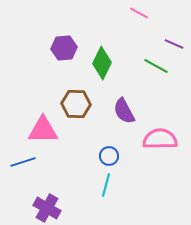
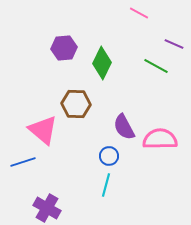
purple semicircle: moved 16 px down
pink triangle: rotated 40 degrees clockwise
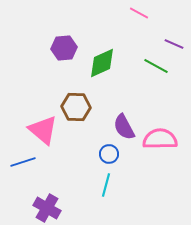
green diamond: rotated 40 degrees clockwise
brown hexagon: moved 3 px down
blue circle: moved 2 px up
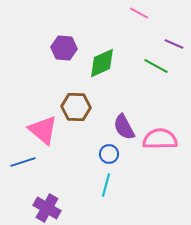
purple hexagon: rotated 10 degrees clockwise
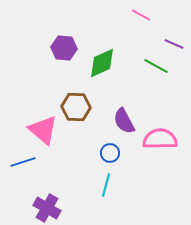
pink line: moved 2 px right, 2 px down
purple semicircle: moved 6 px up
blue circle: moved 1 px right, 1 px up
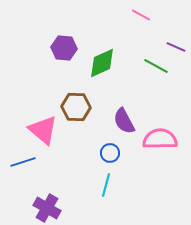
purple line: moved 2 px right, 3 px down
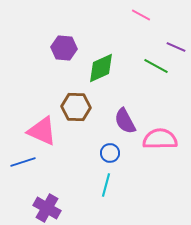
green diamond: moved 1 px left, 5 px down
purple semicircle: moved 1 px right
pink triangle: moved 1 px left, 1 px down; rotated 16 degrees counterclockwise
